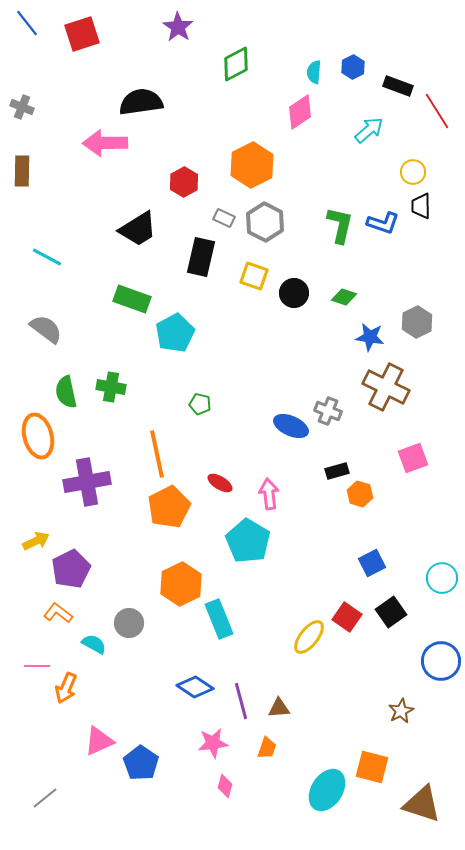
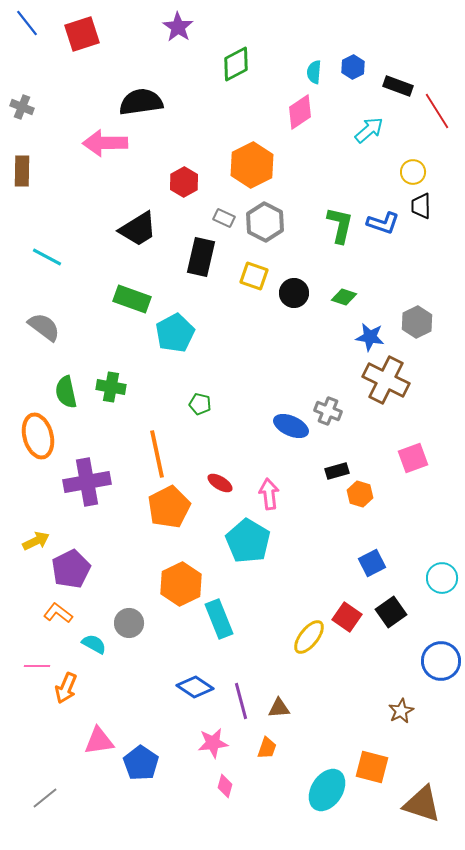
gray semicircle at (46, 329): moved 2 px left, 2 px up
brown cross at (386, 387): moved 7 px up
pink triangle at (99, 741): rotated 16 degrees clockwise
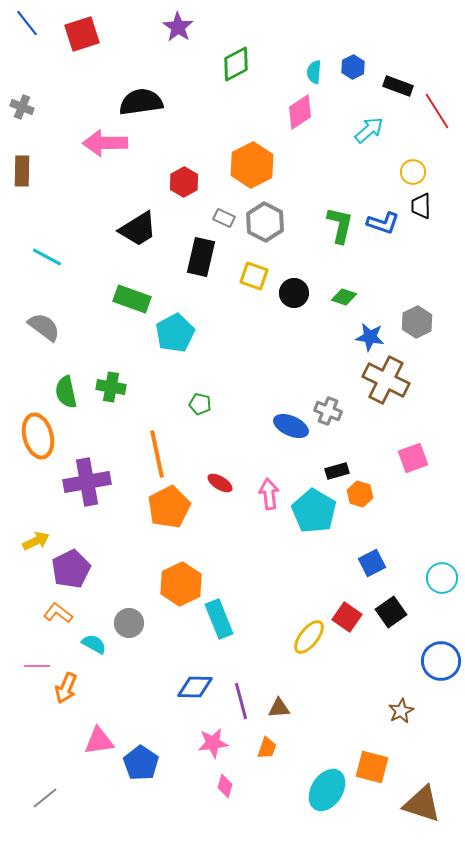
cyan pentagon at (248, 541): moved 66 px right, 30 px up
blue diamond at (195, 687): rotated 33 degrees counterclockwise
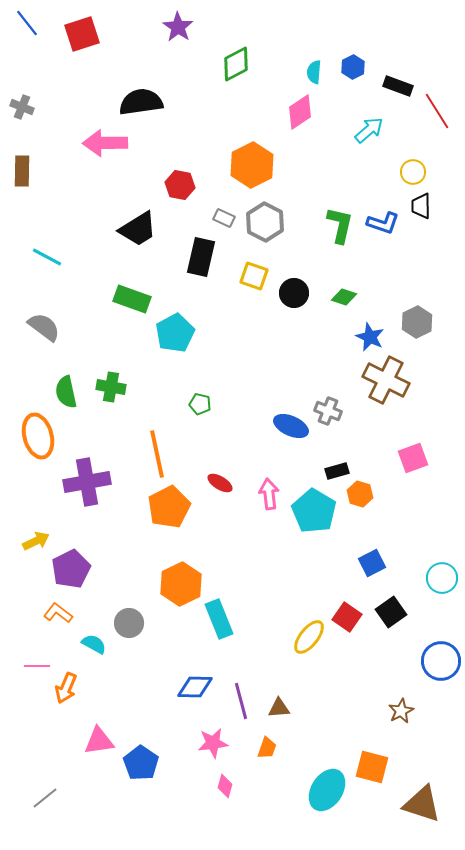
red hexagon at (184, 182): moved 4 px left, 3 px down; rotated 20 degrees counterclockwise
blue star at (370, 337): rotated 16 degrees clockwise
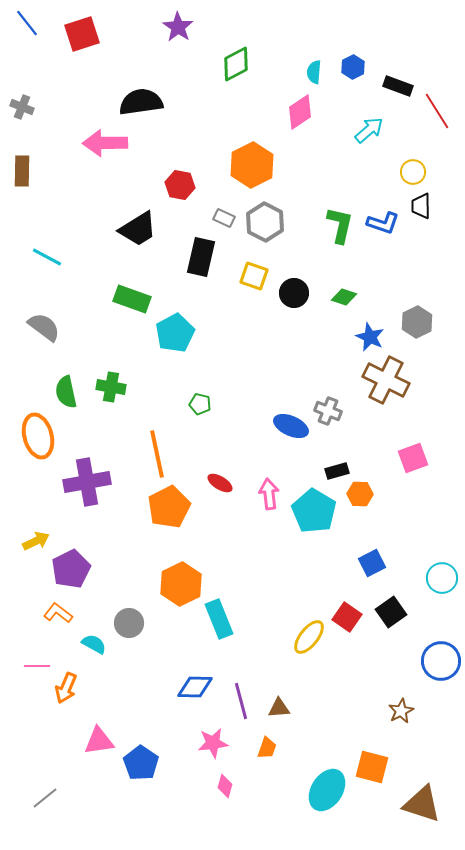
orange hexagon at (360, 494): rotated 15 degrees counterclockwise
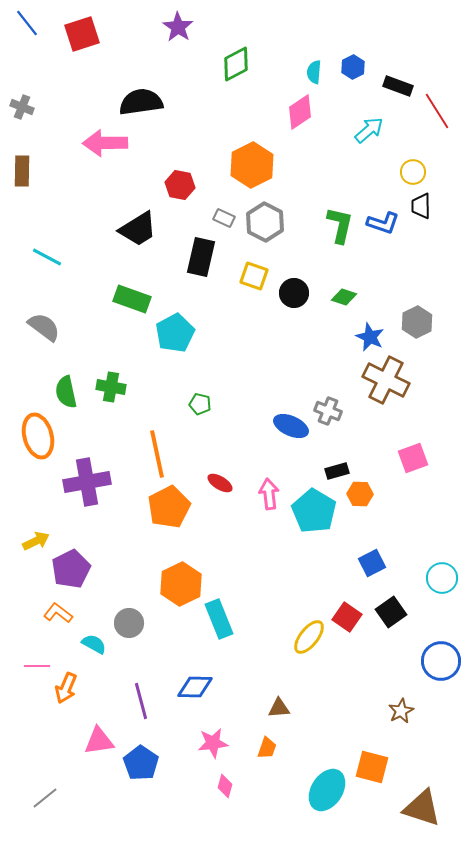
purple line at (241, 701): moved 100 px left
brown triangle at (422, 804): moved 4 px down
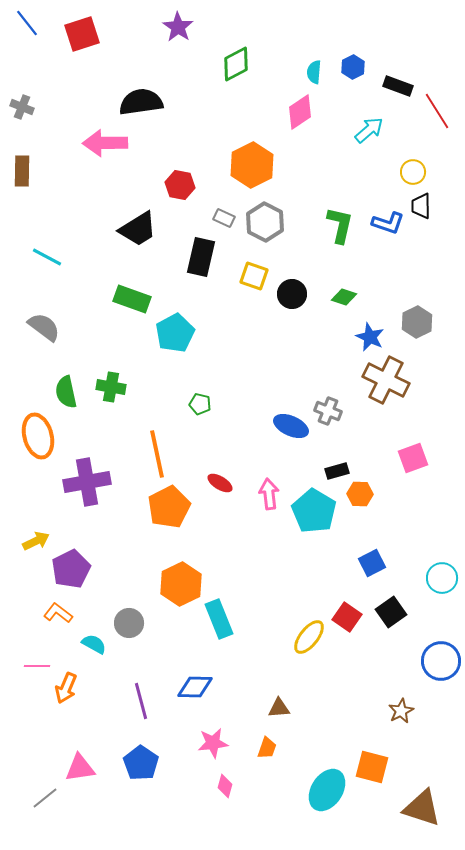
blue L-shape at (383, 223): moved 5 px right
black circle at (294, 293): moved 2 px left, 1 px down
pink triangle at (99, 741): moved 19 px left, 27 px down
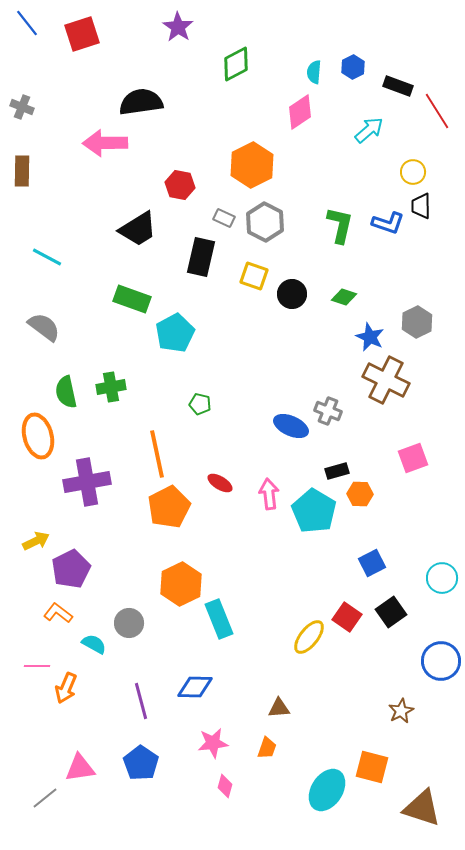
green cross at (111, 387): rotated 20 degrees counterclockwise
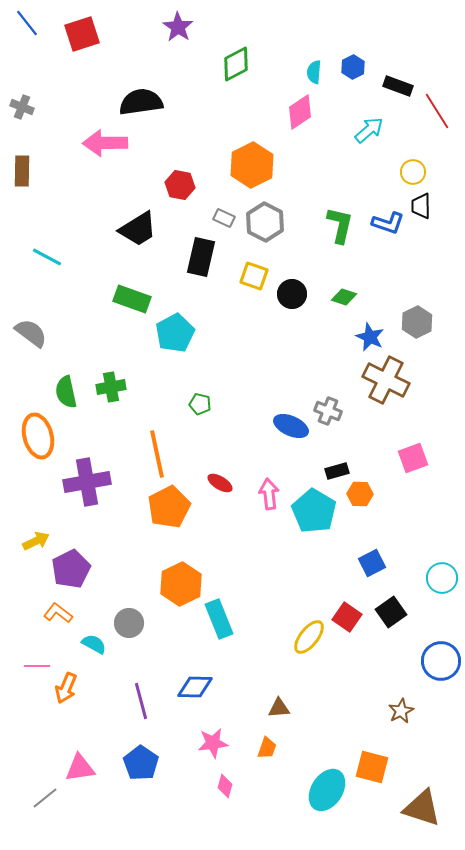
gray semicircle at (44, 327): moved 13 px left, 6 px down
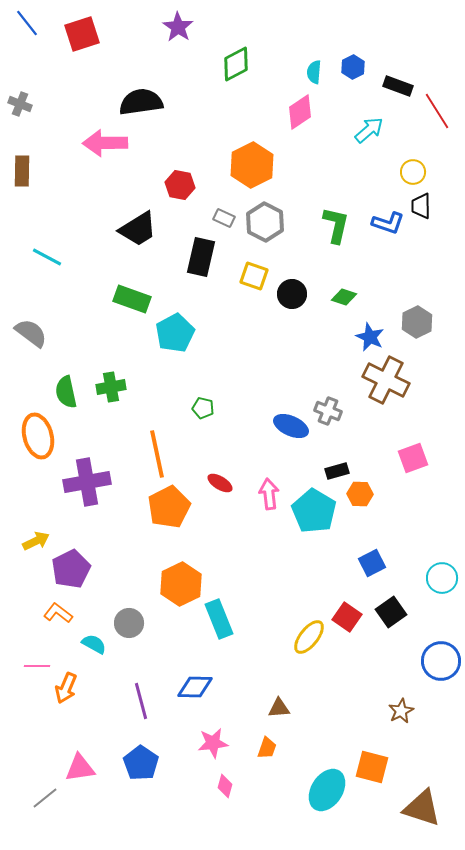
gray cross at (22, 107): moved 2 px left, 3 px up
green L-shape at (340, 225): moved 4 px left
green pentagon at (200, 404): moved 3 px right, 4 px down
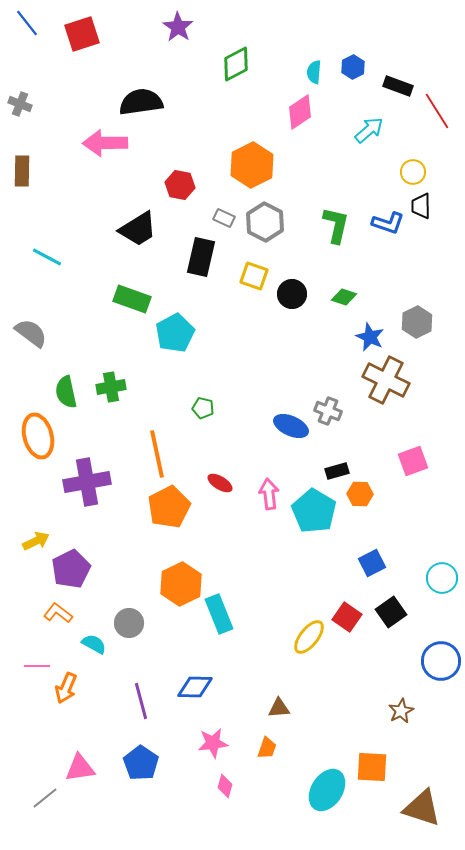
pink square at (413, 458): moved 3 px down
cyan rectangle at (219, 619): moved 5 px up
orange square at (372, 767): rotated 12 degrees counterclockwise
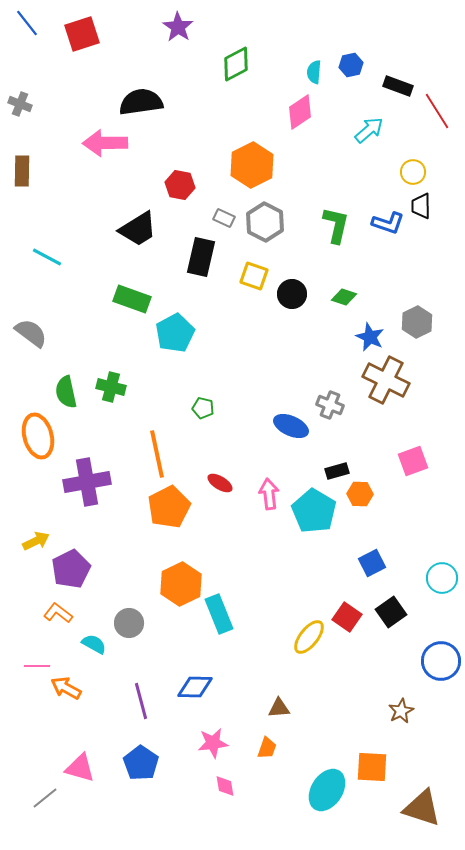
blue hexagon at (353, 67): moved 2 px left, 2 px up; rotated 15 degrees clockwise
green cross at (111, 387): rotated 24 degrees clockwise
gray cross at (328, 411): moved 2 px right, 6 px up
orange arrow at (66, 688): rotated 96 degrees clockwise
pink triangle at (80, 768): rotated 24 degrees clockwise
pink diamond at (225, 786): rotated 25 degrees counterclockwise
